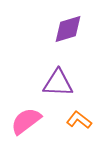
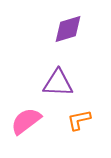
orange L-shape: rotated 50 degrees counterclockwise
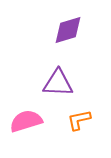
purple diamond: moved 1 px down
pink semicircle: rotated 20 degrees clockwise
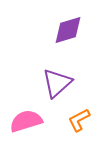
purple triangle: moved 1 px left; rotated 44 degrees counterclockwise
orange L-shape: rotated 15 degrees counterclockwise
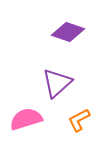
purple diamond: moved 2 px down; rotated 36 degrees clockwise
pink semicircle: moved 2 px up
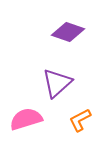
orange L-shape: moved 1 px right
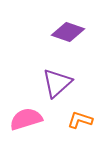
orange L-shape: rotated 45 degrees clockwise
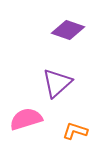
purple diamond: moved 2 px up
orange L-shape: moved 5 px left, 11 px down
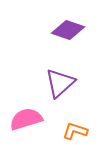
purple triangle: moved 3 px right
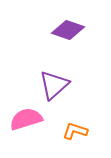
purple triangle: moved 6 px left, 2 px down
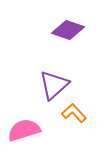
pink semicircle: moved 2 px left, 11 px down
orange L-shape: moved 1 px left, 18 px up; rotated 30 degrees clockwise
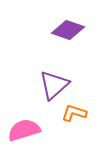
orange L-shape: rotated 30 degrees counterclockwise
